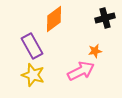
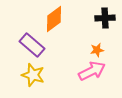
black cross: rotated 12 degrees clockwise
purple rectangle: moved 1 px up; rotated 20 degrees counterclockwise
orange star: moved 2 px right, 1 px up
pink arrow: moved 11 px right
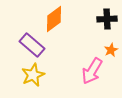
black cross: moved 2 px right, 1 px down
orange star: moved 14 px right; rotated 16 degrees counterclockwise
pink arrow: rotated 148 degrees clockwise
yellow star: rotated 30 degrees clockwise
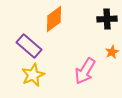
purple rectangle: moved 3 px left, 1 px down
orange star: moved 1 px right, 2 px down
pink arrow: moved 7 px left
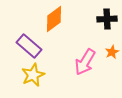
pink arrow: moved 9 px up
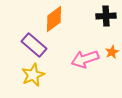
black cross: moved 1 px left, 3 px up
purple rectangle: moved 5 px right, 1 px up
pink arrow: moved 3 px up; rotated 40 degrees clockwise
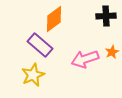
purple rectangle: moved 6 px right
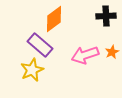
pink arrow: moved 4 px up
yellow star: moved 1 px left, 5 px up
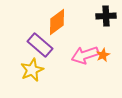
orange diamond: moved 3 px right, 3 px down
orange star: moved 9 px left, 3 px down
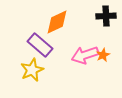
orange diamond: rotated 12 degrees clockwise
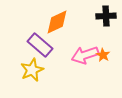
orange star: rotated 16 degrees counterclockwise
